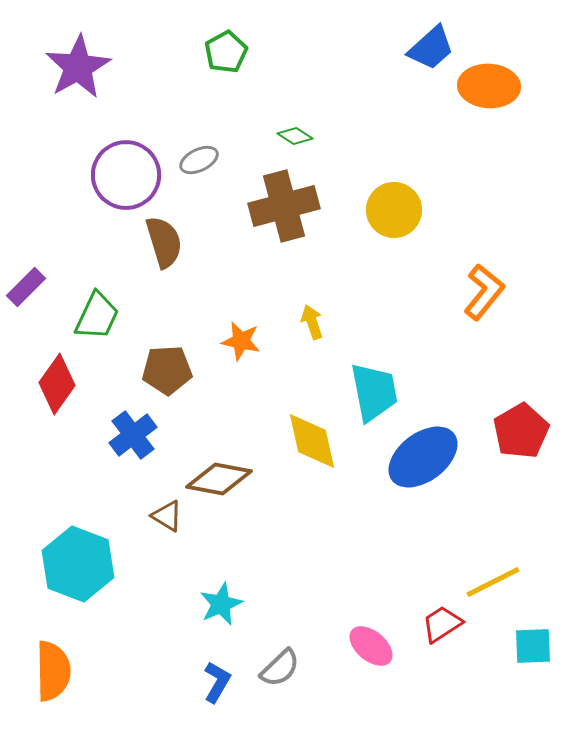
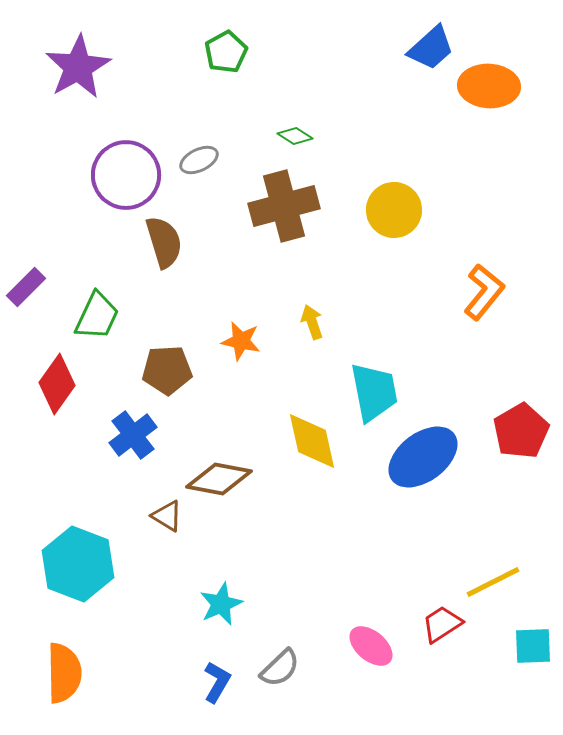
orange semicircle: moved 11 px right, 2 px down
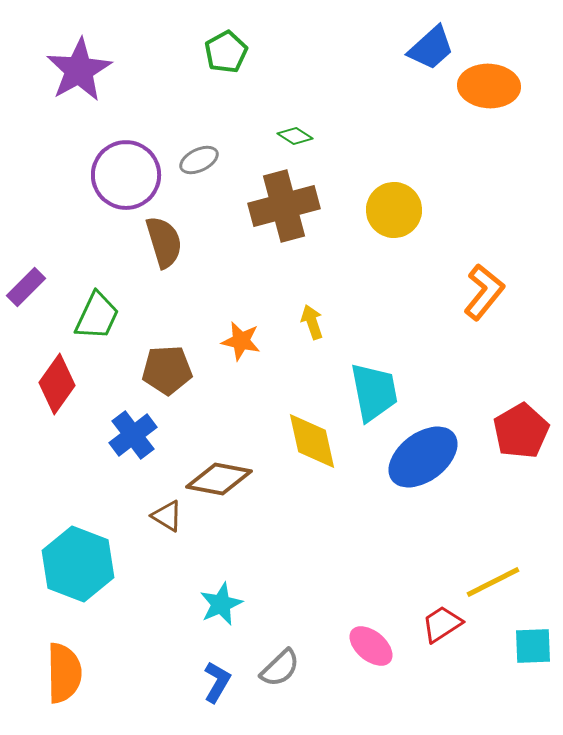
purple star: moved 1 px right, 3 px down
